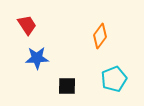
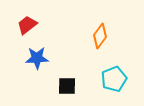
red trapezoid: rotated 95 degrees counterclockwise
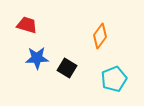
red trapezoid: rotated 55 degrees clockwise
black square: moved 18 px up; rotated 30 degrees clockwise
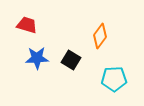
black square: moved 4 px right, 8 px up
cyan pentagon: rotated 20 degrees clockwise
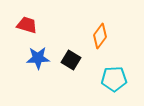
blue star: moved 1 px right
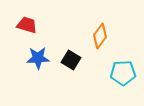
cyan pentagon: moved 9 px right, 6 px up
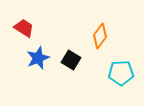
red trapezoid: moved 3 px left, 3 px down; rotated 15 degrees clockwise
blue star: rotated 20 degrees counterclockwise
cyan pentagon: moved 2 px left
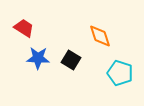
orange diamond: rotated 55 degrees counterclockwise
blue star: rotated 25 degrees clockwise
cyan pentagon: moved 1 px left; rotated 20 degrees clockwise
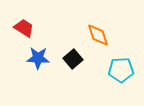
orange diamond: moved 2 px left, 1 px up
black square: moved 2 px right, 1 px up; rotated 18 degrees clockwise
cyan pentagon: moved 1 px right, 3 px up; rotated 20 degrees counterclockwise
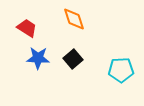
red trapezoid: moved 3 px right
orange diamond: moved 24 px left, 16 px up
